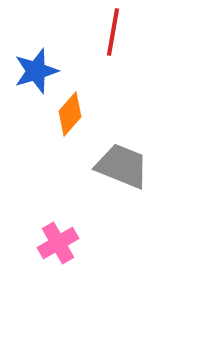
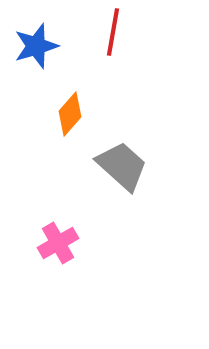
blue star: moved 25 px up
gray trapezoid: rotated 20 degrees clockwise
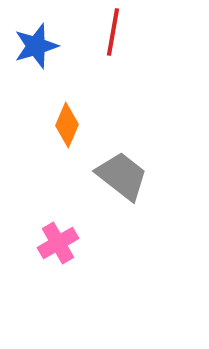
orange diamond: moved 3 px left, 11 px down; rotated 18 degrees counterclockwise
gray trapezoid: moved 10 px down; rotated 4 degrees counterclockwise
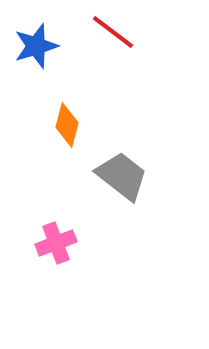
red line: rotated 63 degrees counterclockwise
orange diamond: rotated 9 degrees counterclockwise
pink cross: moved 2 px left; rotated 9 degrees clockwise
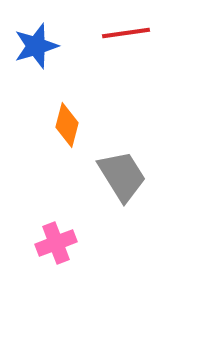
red line: moved 13 px right, 1 px down; rotated 45 degrees counterclockwise
gray trapezoid: rotated 20 degrees clockwise
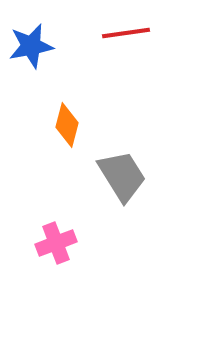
blue star: moved 5 px left; rotated 6 degrees clockwise
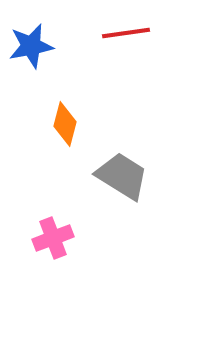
orange diamond: moved 2 px left, 1 px up
gray trapezoid: rotated 26 degrees counterclockwise
pink cross: moved 3 px left, 5 px up
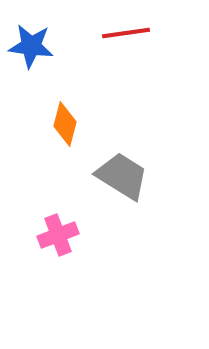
blue star: rotated 18 degrees clockwise
pink cross: moved 5 px right, 3 px up
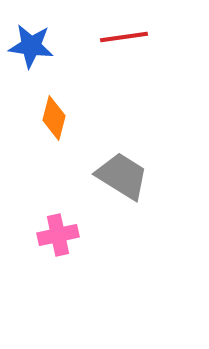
red line: moved 2 px left, 4 px down
orange diamond: moved 11 px left, 6 px up
pink cross: rotated 9 degrees clockwise
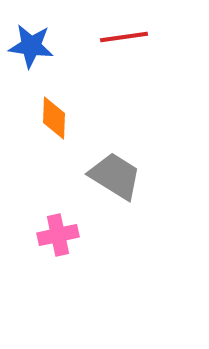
orange diamond: rotated 12 degrees counterclockwise
gray trapezoid: moved 7 px left
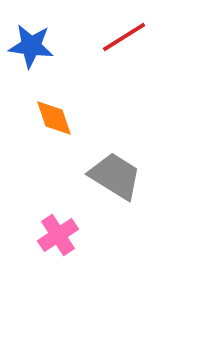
red line: rotated 24 degrees counterclockwise
orange diamond: rotated 21 degrees counterclockwise
pink cross: rotated 21 degrees counterclockwise
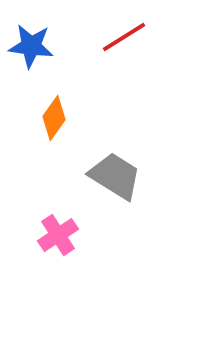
orange diamond: rotated 54 degrees clockwise
